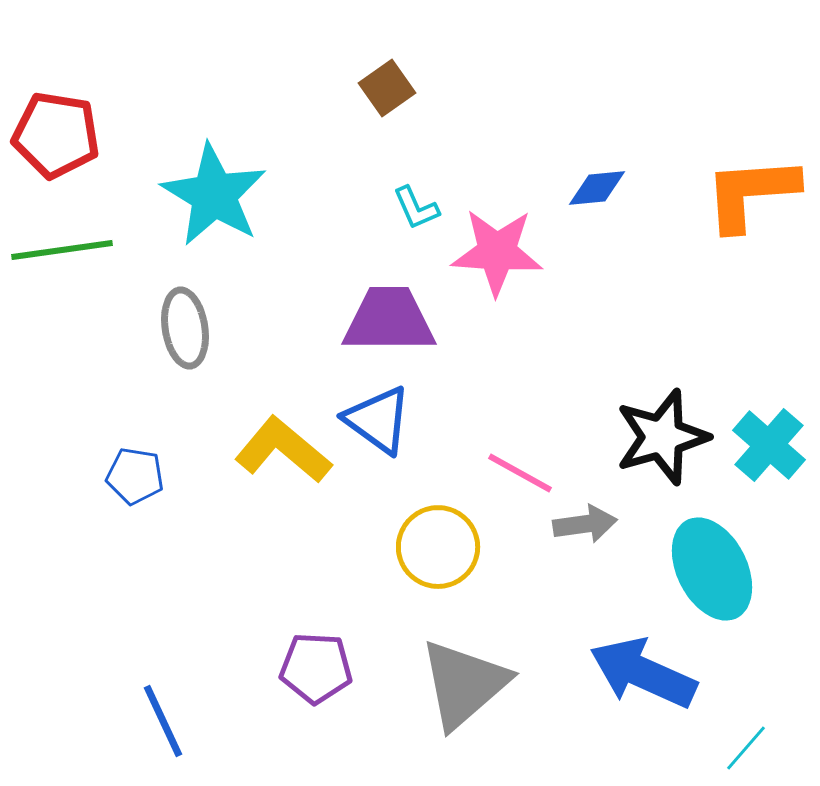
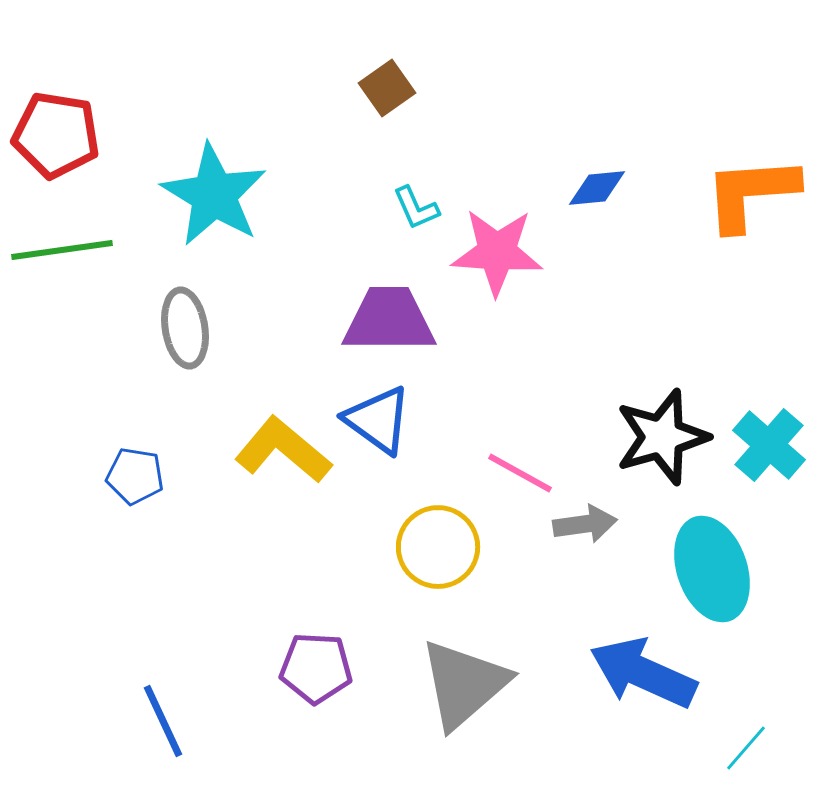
cyan ellipse: rotated 8 degrees clockwise
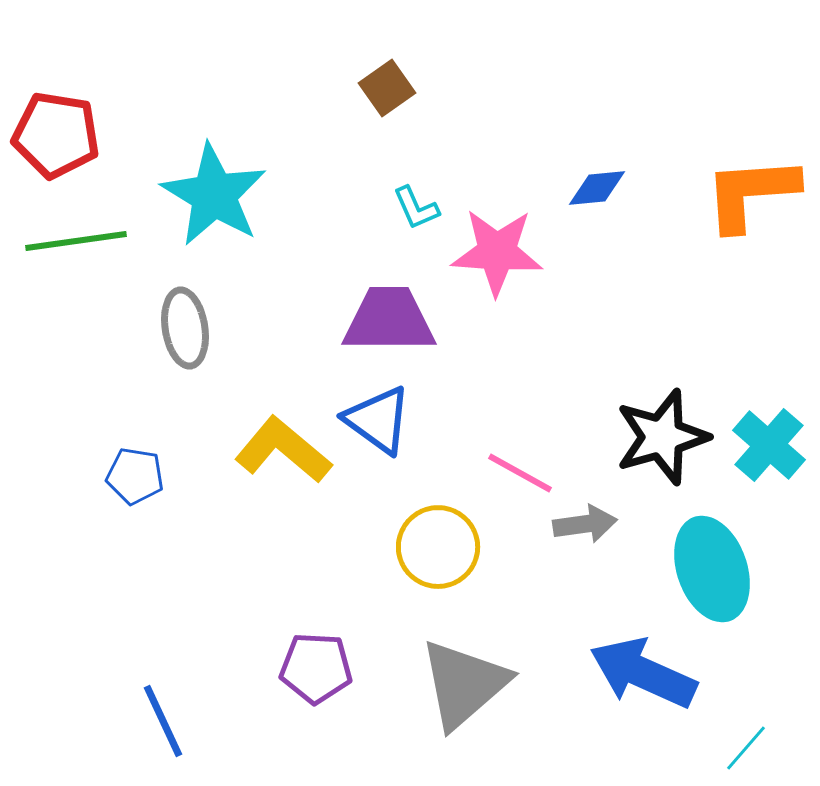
green line: moved 14 px right, 9 px up
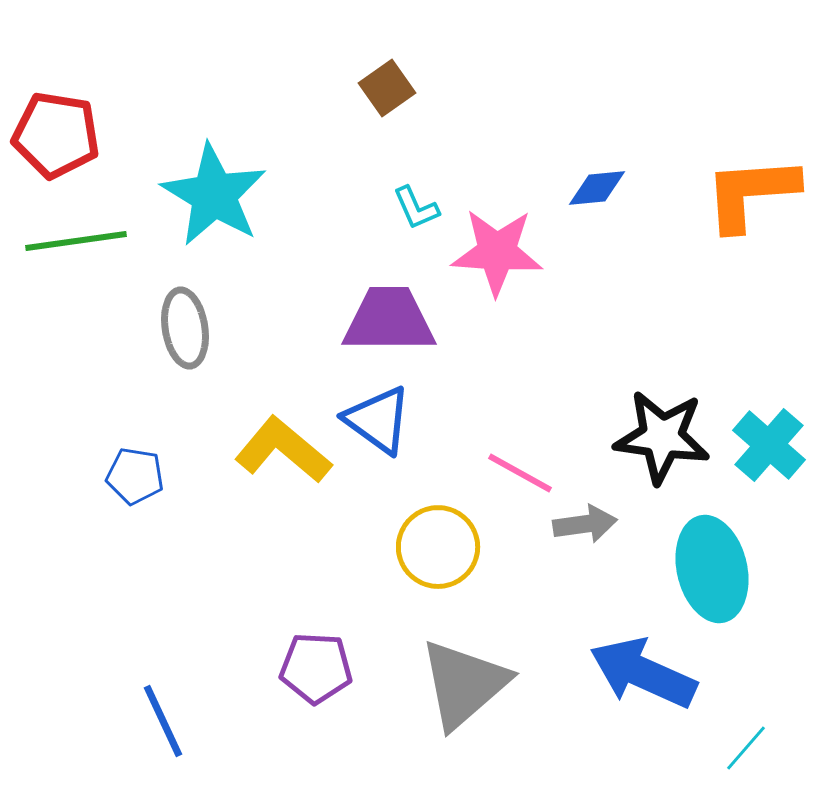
black star: rotated 24 degrees clockwise
cyan ellipse: rotated 6 degrees clockwise
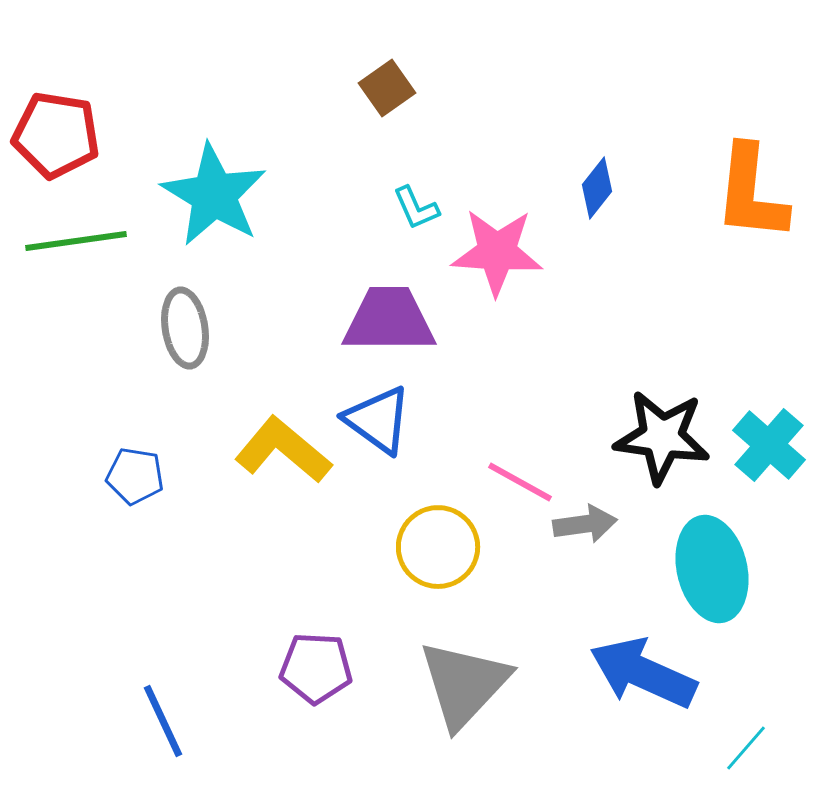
blue diamond: rotated 46 degrees counterclockwise
orange L-shape: rotated 80 degrees counterclockwise
pink line: moved 9 px down
gray triangle: rotated 6 degrees counterclockwise
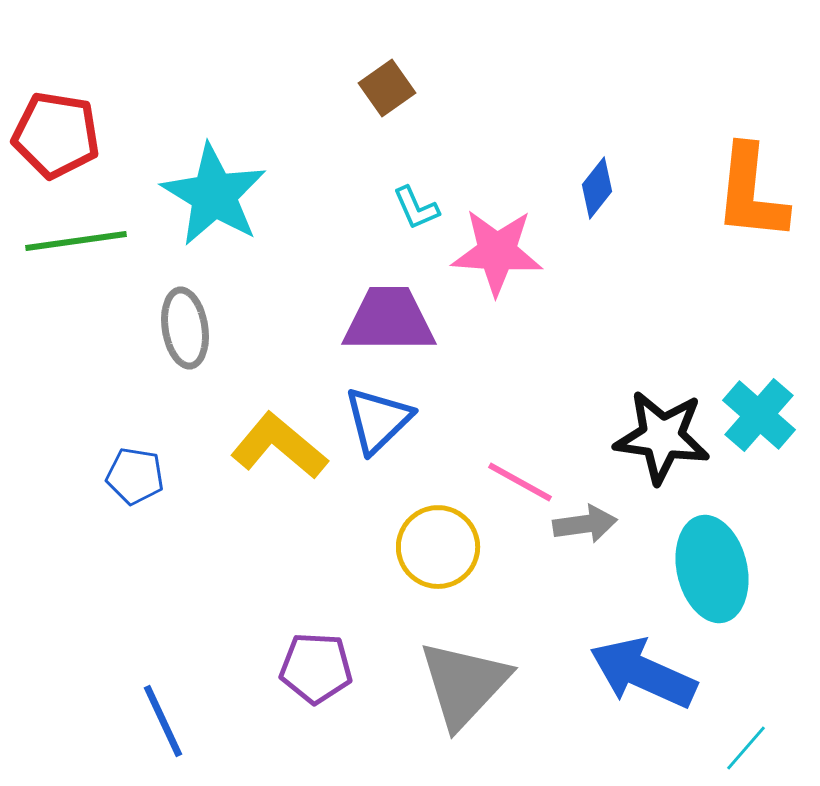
blue triangle: rotated 40 degrees clockwise
cyan cross: moved 10 px left, 30 px up
yellow L-shape: moved 4 px left, 4 px up
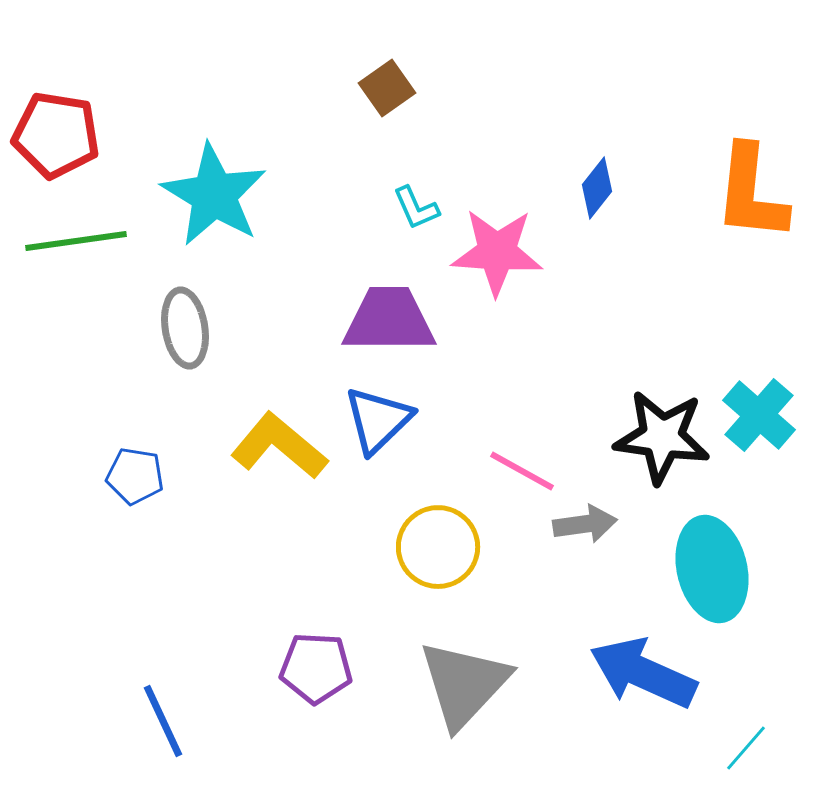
pink line: moved 2 px right, 11 px up
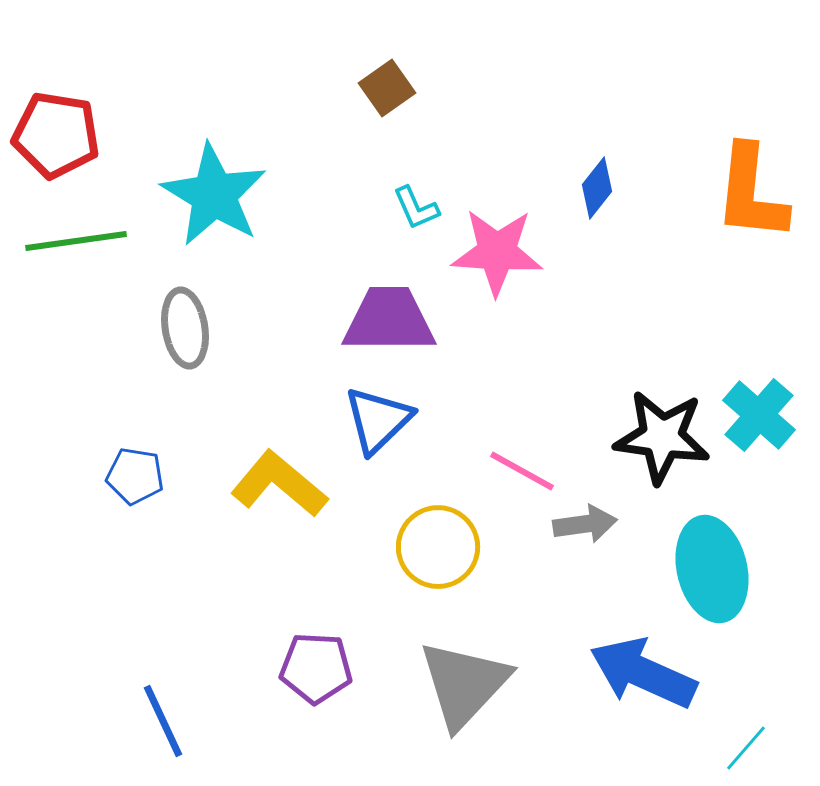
yellow L-shape: moved 38 px down
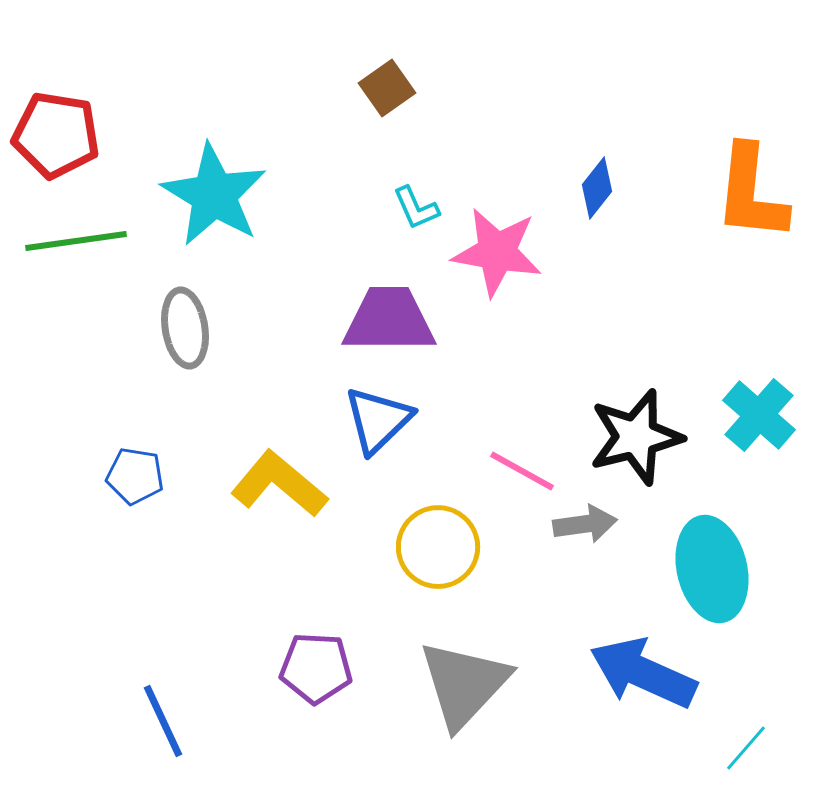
pink star: rotated 6 degrees clockwise
black star: moved 26 px left; rotated 22 degrees counterclockwise
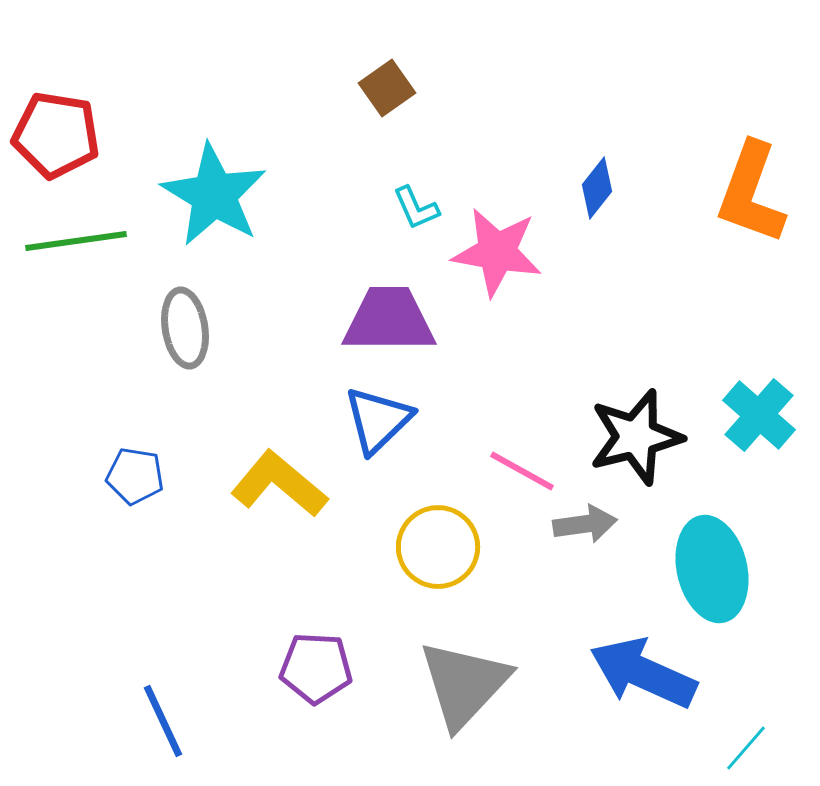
orange L-shape: rotated 14 degrees clockwise
